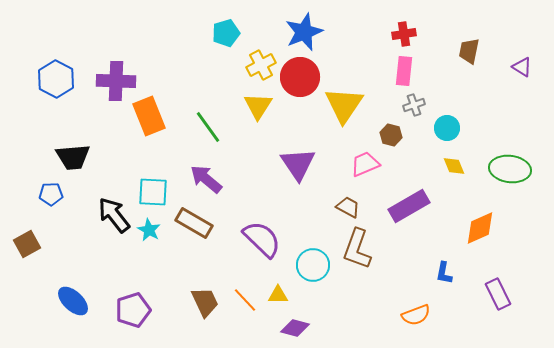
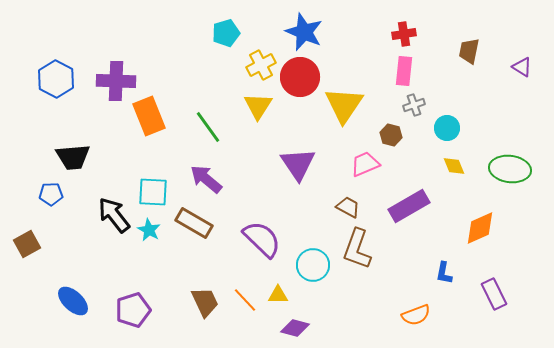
blue star at (304, 32): rotated 27 degrees counterclockwise
purple rectangle at (498, 294): moved 4 px left
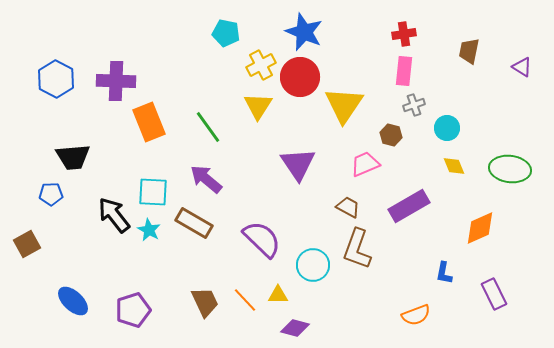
cyan pentagon at (226, 33): rotated 28 degrees clockwise
orange rectangle at (149, 116): moved 6 px down
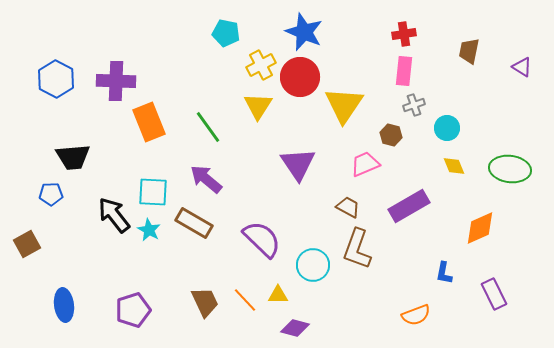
blue ellipse at (73, 301): moved 9 px left, 4 px down; rotated 40 degrees clockwise
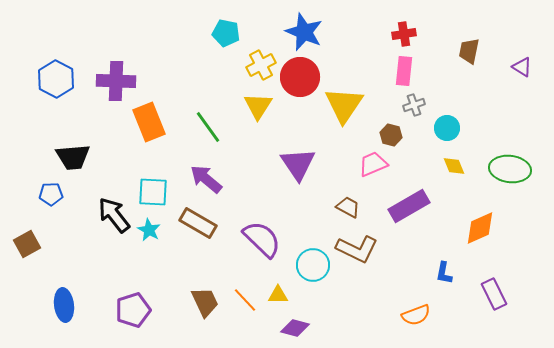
pink trapezoid at (365, 164): moved 8 px right
brown rectangle at (194, 223): moved 4 px right
brown L-shape at (357, 249): rotated 84 degrees counterclockwise
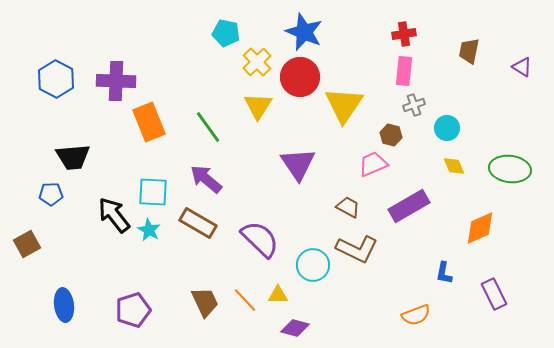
yellow cross at (261, 65): moved 4 px left, 3 px up; rotated 16 degrees counterclockwise
purple semicircle at (262, 239): moved 2 px left
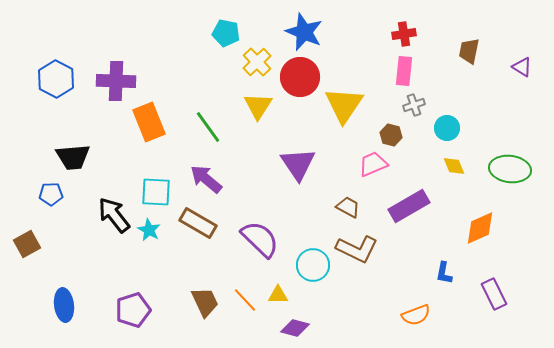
cyan square at (153, 192): moved 3 px right
